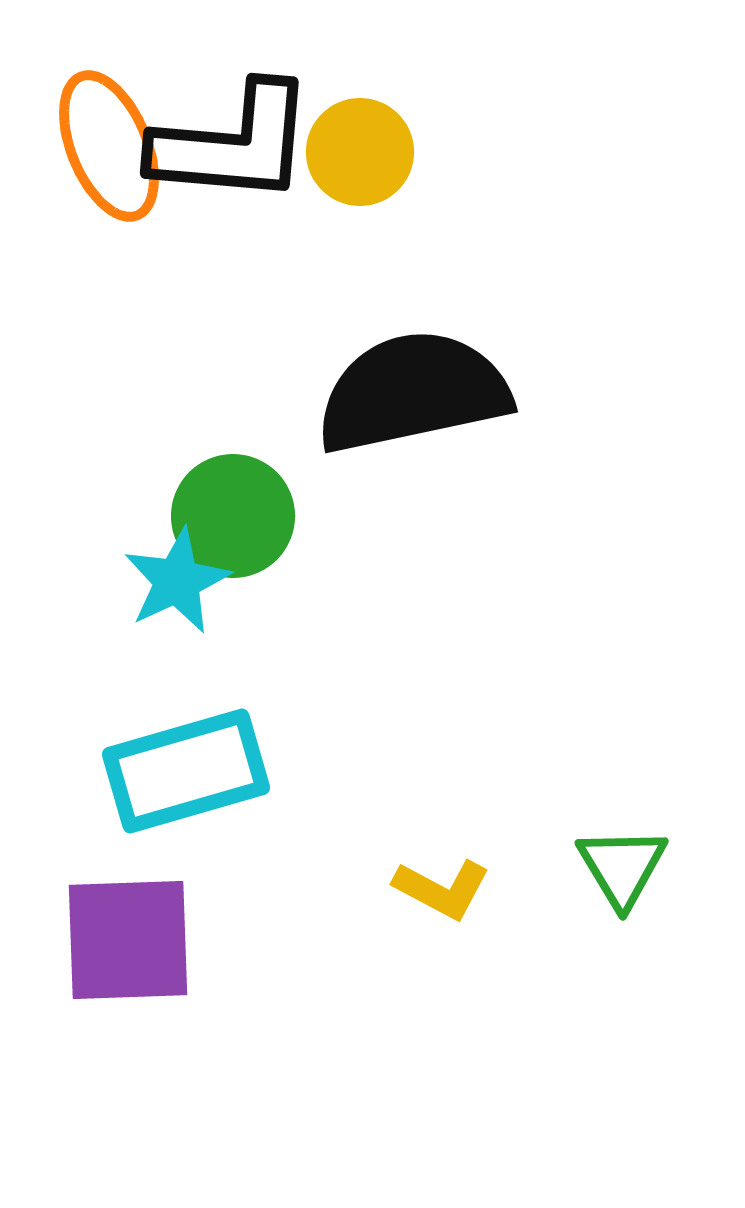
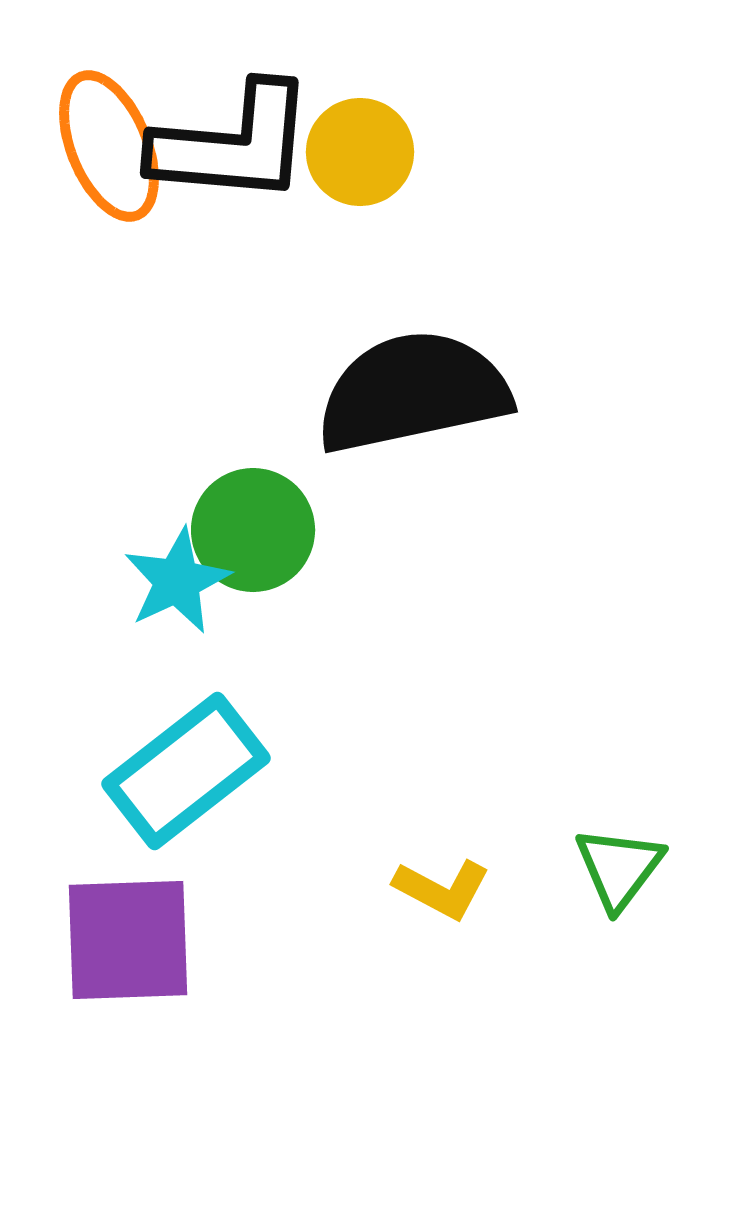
green circle: moved 20 px right, 14 px down
cyan rectangle: rotated 22 degrees counterclockwise
green triangle: moved 3 px left, 1 px down; rotated 8 degrees clockwise
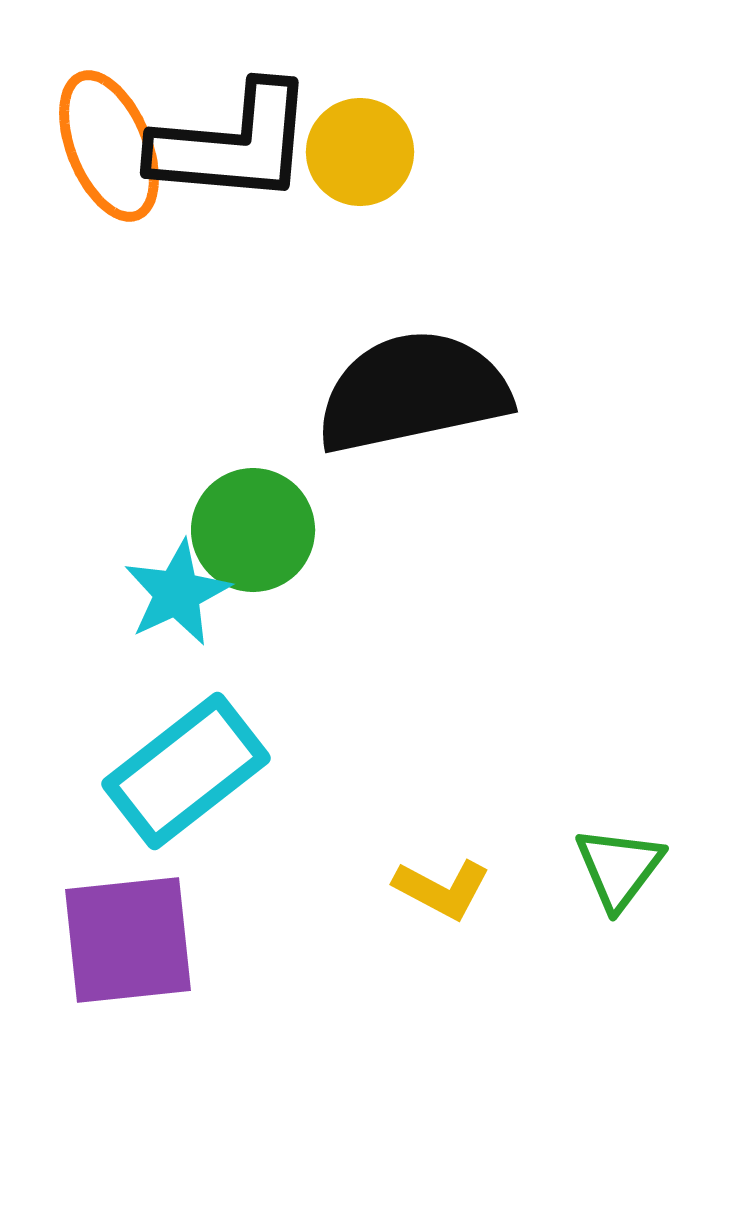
cyan star: moved 12 px down
purple square: rotated 4 degrees counterclockwise
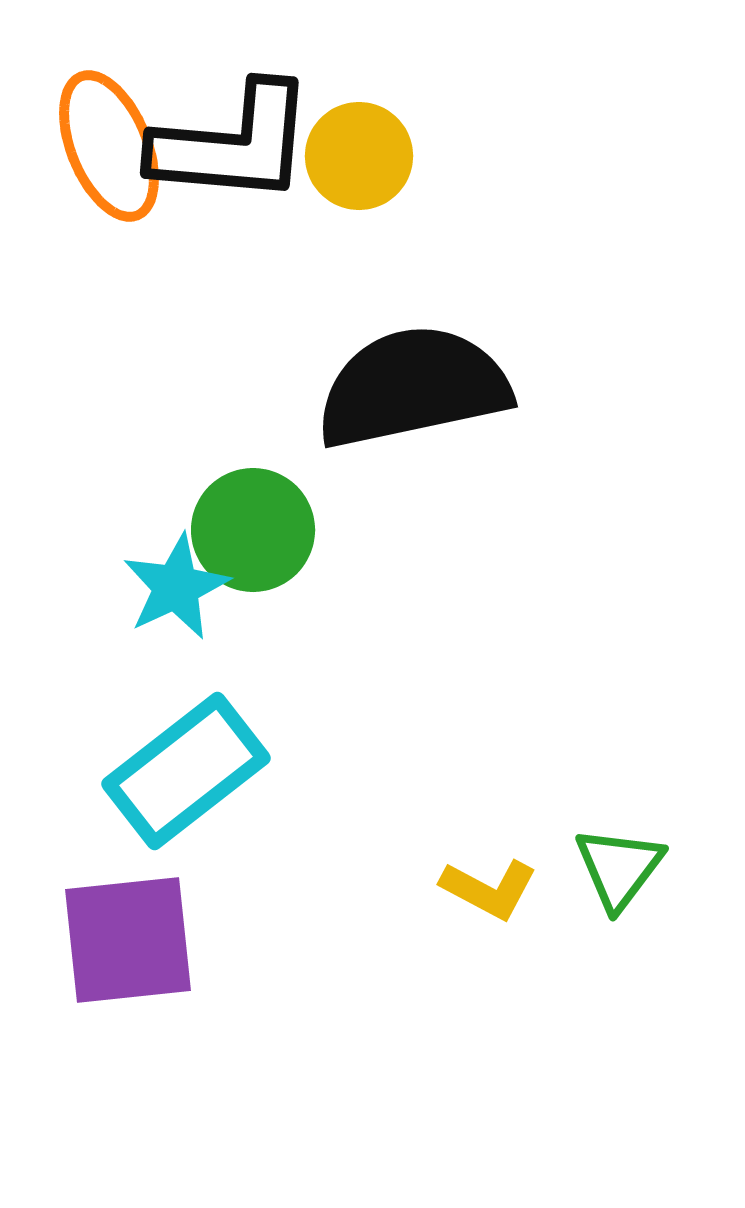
yellow circle: moved 1 px left, 4 px down
black semicircle: moved 5 px up
cyan star: moved 1 px left, 6 px up
yellow L-shape: moved 47 px right
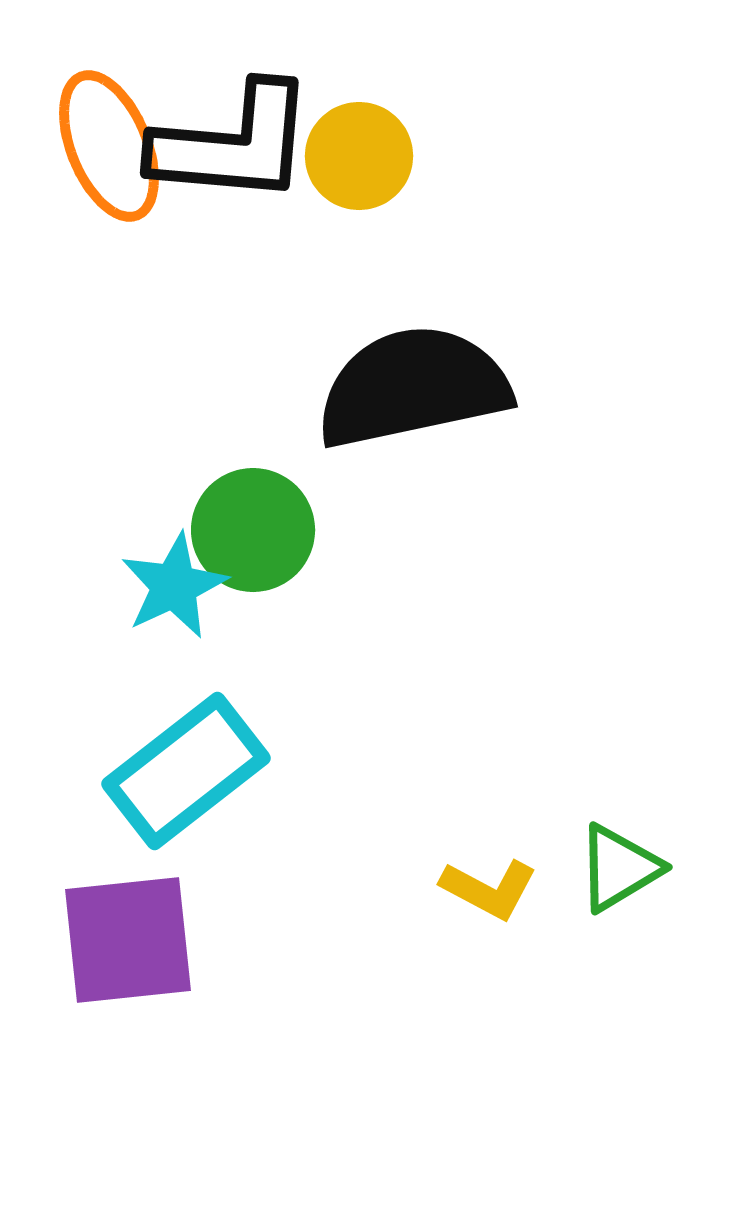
cyan star: moved 2 px left, 1 px up
green triangle: rotated 22 degrees clockwise
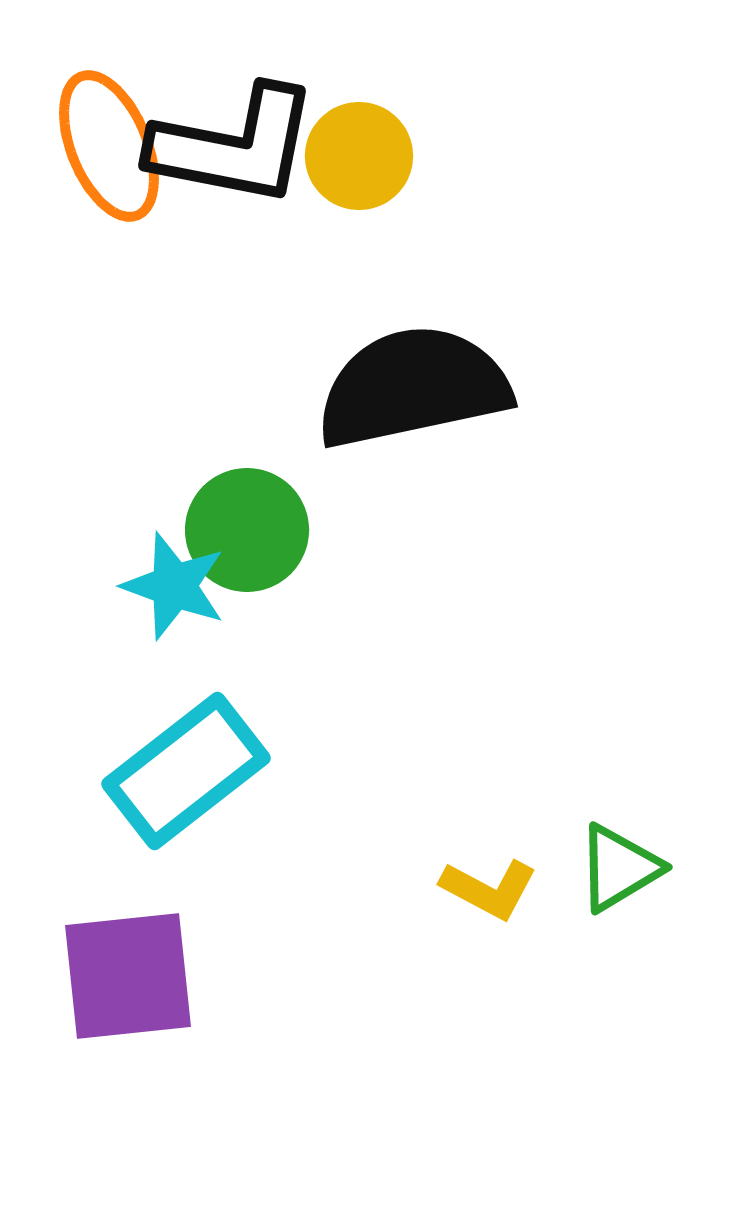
black L-shape: moved 1 px right, 2 px down; rotated 6 degrees clockwise
green circle: moved 6 px left
cyan star: rotated 27 degrees counterclockwise
purple square: moved 36 px down
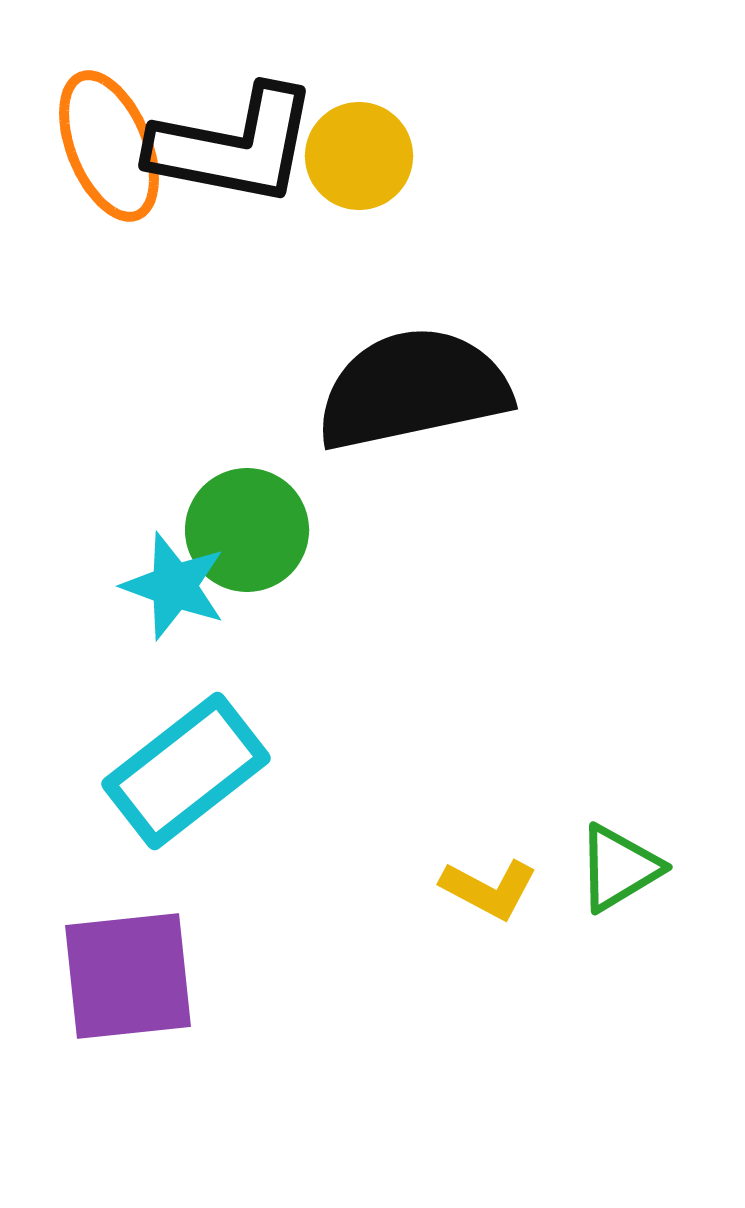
black semicircle: moved 2 px down
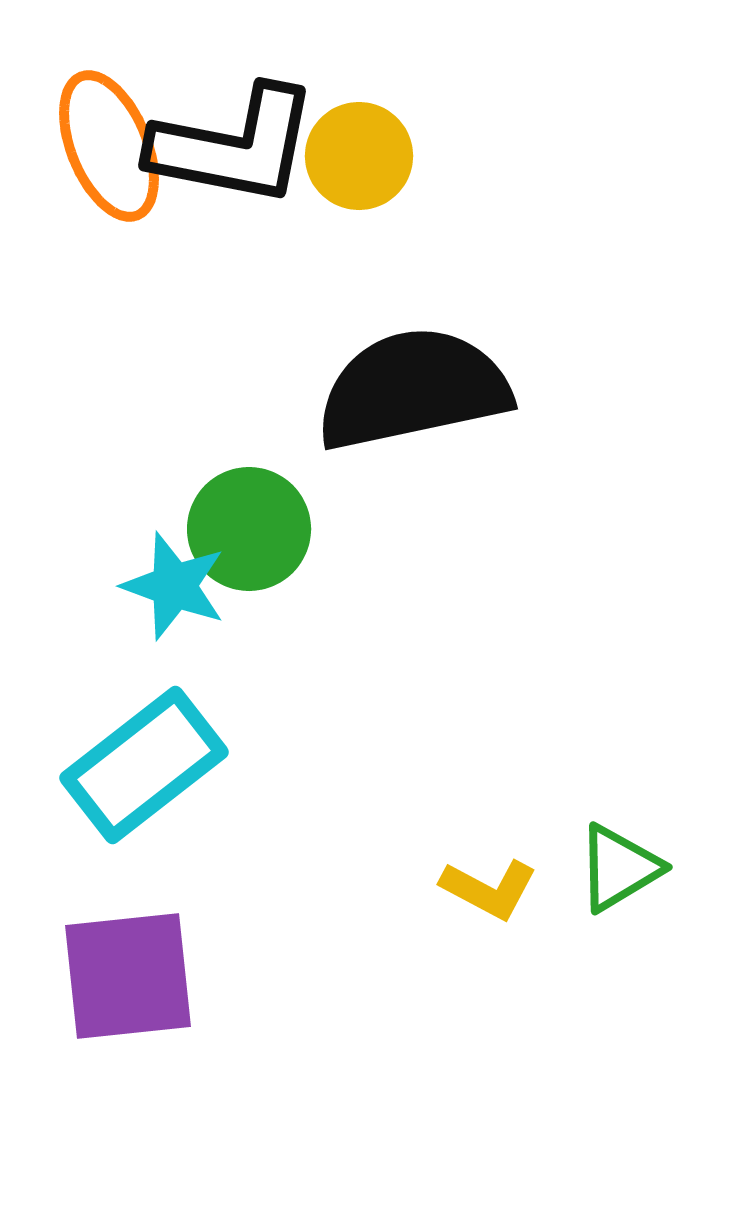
green circle: moved 2 px right, 1 px up
cyan rectangle: moved 42 px left, 6 px up
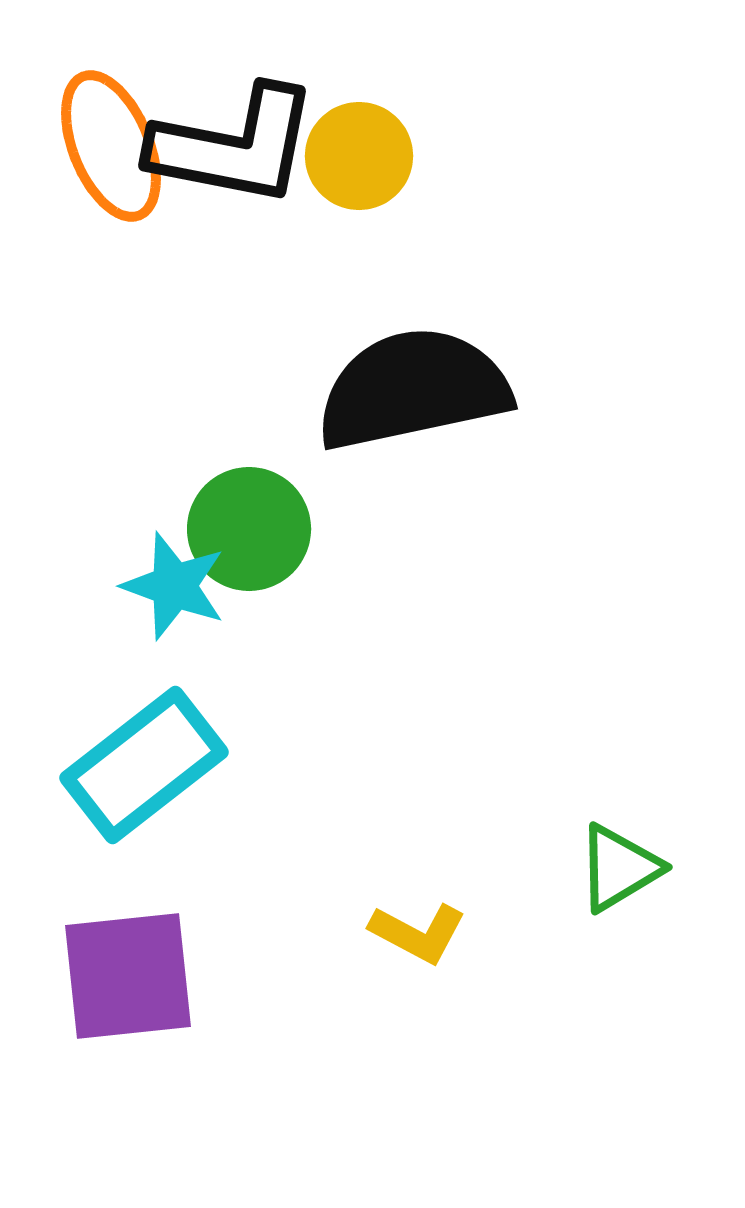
orange ellipse: moved 2 px right
yellow L-shape: moved 71 px left, 44 px down
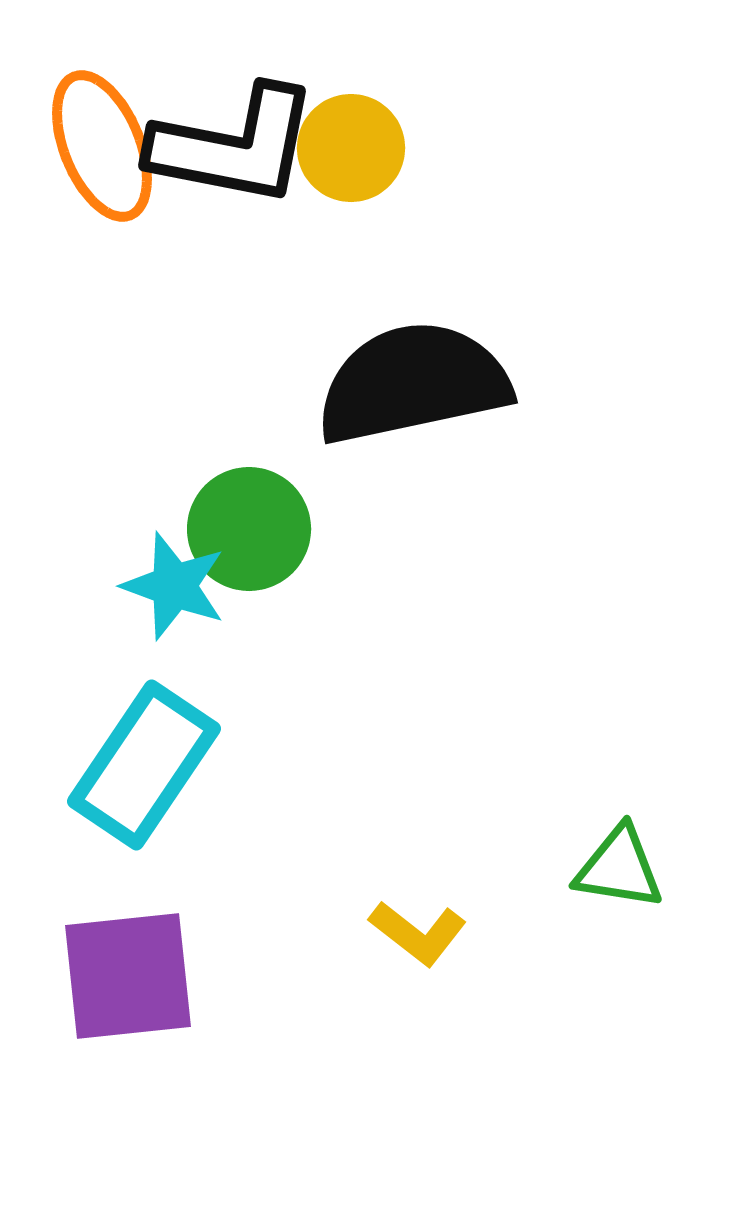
orange ellipse: moved 9 px left
yellow circle: moved 8 px left, 8 px up
black semicircle: moved 6 px up
cyan rectangle: rotated 18 degrees counterclockwise
green triangle: rotated 40 degrees clockwise
yellow L-shape: rotated 10 degrees clockwise
